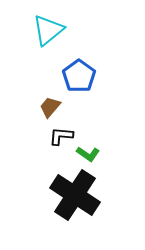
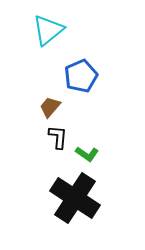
blue pentagon: moved 2 px right; rotated 12 degrees clockwise
black L-shape: moved 3 px left, 1 px down; rotated 90 degrees clockwise
green L-shape: moved 1 px left
black cross: moved 3 px down
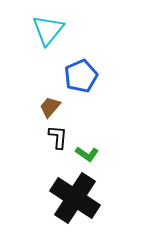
cyan triangle: rotated 12 degrees counterclockwise
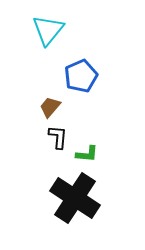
green L-shape: rotated 30 degrees counterclockwise
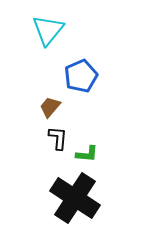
black L-shape: moved 1 px down
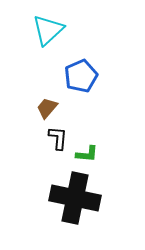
cyan triangle: rotated 8 degrees clockwise
brown trapezoid: moved 3 px left, 1 px down
black cross: rotated 21 degrees counterclockwise
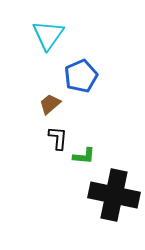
cyan triangle: moved 5 px down; rotated 12 degrees counterclockwise
brown trapezoid: moved 3 px right, 4 px up; rotated 10 degrees clockwise
green L-shape: moved 3 px left, 2 px down
black cross: moved 39 px right, 3 px up
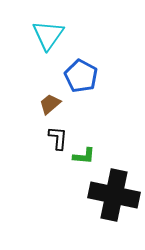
blue pentagon: rotated 20 degrees counterclockwise
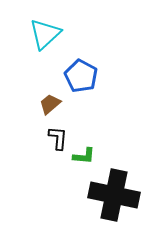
cyan triangle: moved 3 px left, 1 px up; rotated 12 degrees clockwise
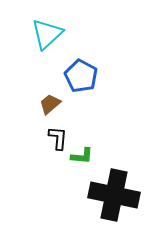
cyan triangle: moved 2 px right
green L-shape: moved 2 px left
